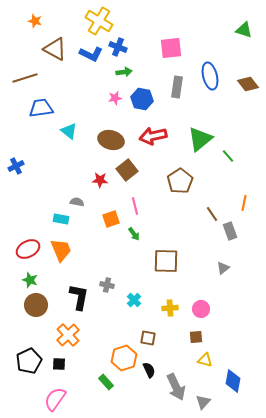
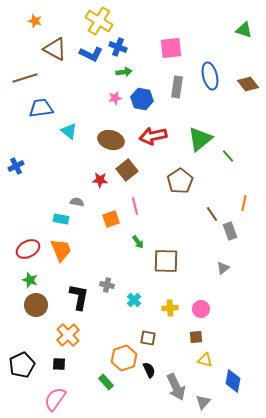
green arrow at (134, 234): moved 4 px right, 8 px down
black pentagon at (29, 361): moved 7 px left, 4 px down
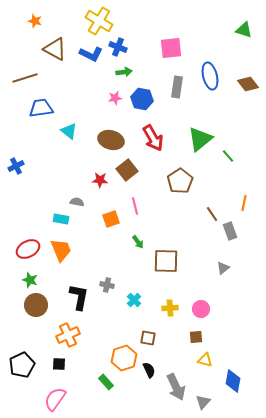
red arrow at (153, 136): moved 2 px down; rotated 108 degrees counterclockwise
orange cross at (68, 335): rotated 20 degrees clockwise
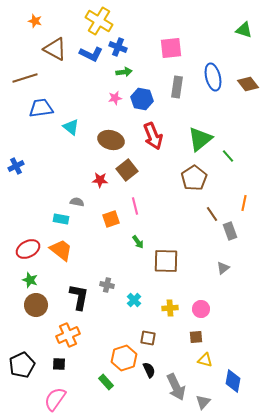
blue ellipse at (210, 76): moved 3 px right, 1 px down
cyan triangle at (69, 131): moved 2 px right, 4 px up
red arrow at (153, 138): moved 2 px up; rotated 8 degrees clockwise
brown pentagon at (180, 181): moved 14 px right, 3 px up
orange trapezoid at (61, 250): rotated 30 degrees counterclockwise
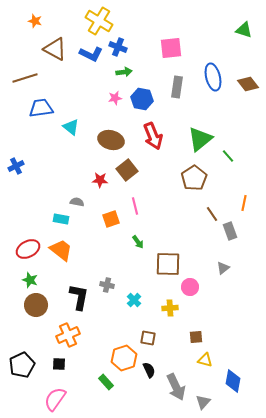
brown square at (166, 261): moved 2 px right, 3 px down
pink circle at (201, 309): moved 11 px left, 22 px up
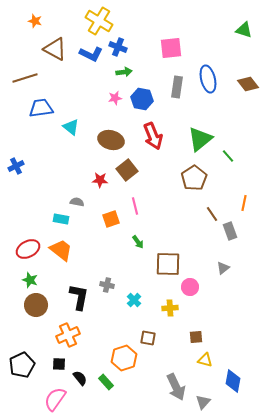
blue ellipse at (213, 77): moved 5 px left, 2 px down
black semicircle at (149, 370): moved 69 px left, 8 px down; rotated 14 degrees counterclockwise
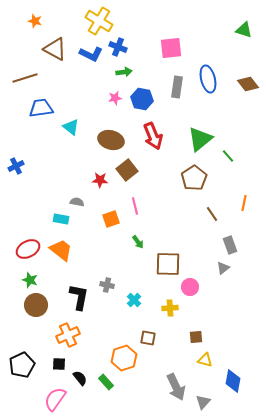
gray rectangle at (230, 231): moved 14 px down
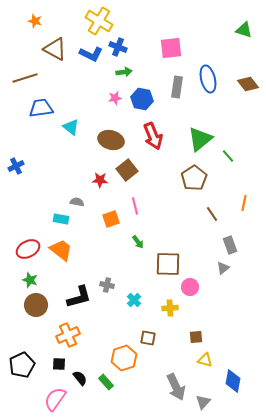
black L-shape at (79, 297): rotated 64 degrees clockwise
